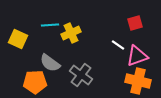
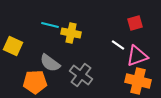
cyan line: rotated 18 degrees clockwise
yellow cross: rotated 36 degrees clockwise
yellow square: moved 5 px left, 7 px down
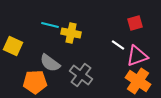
orange cross: rotated 20 degrees clockwise
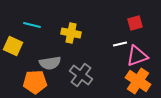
cyan line: moved 18 px left
white line: moved 2 px right, 1 px up; rotated 48 degrees counterclockwise
gray semicircle: rotated 45 degrees counterclockwise
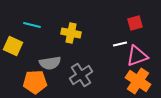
gray cross: rotated 20 degrees clockwise
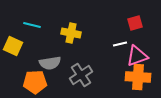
orange cross: moved 4 px up; rotated 30 degrees counterclockwise
